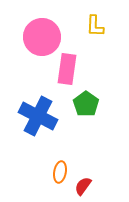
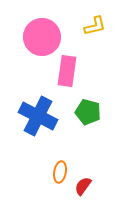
yellow L-shape: rotated 105 degrees counterclockwise
pink rectangle: moved 2 px down
green pentagon: moved 2 px right, 8 px down; rotated 20 degrees counterclockwise
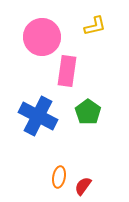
green pentagon: rotated 20 degrees clockwise
orange ellipse: moved 1 px left, 5 px down
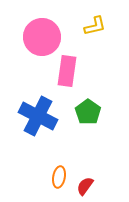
red semicircle: moved 2 px right
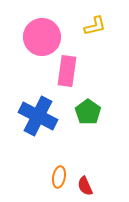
red semicircle: rotated 60 degrees counterclockwise
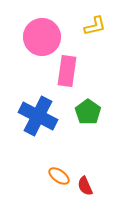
orange ellipse: moved 1 px up; rotated 65 degrees counterclockwise
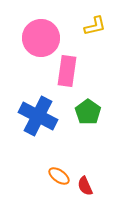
pink circle: moved 1 px left, 1 px down
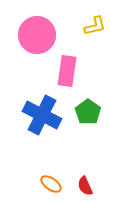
pink circle: moved 4 px left, 3 px up
blue cross: moved 4 px right, 1 px up
orange ellipse: moved 8 px left, 8 px down
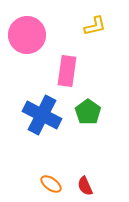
pink circle: moved 10 px left
